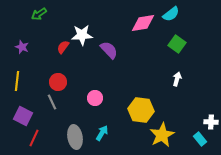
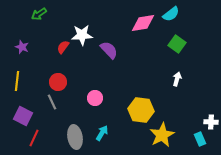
cyan rectangle: rotated 16 degrees clockwise
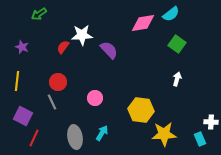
yellow star: moved 2 px right, 1 px up; rotated 25 degrees clockwise
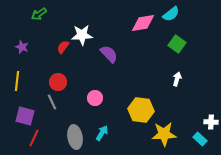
purple semicircle: moved 4 px down
purple square: moved 2 px right; rotated 12 degrees counterclockwise
cyan rectangle: rotated 24 degrees counterclockwise
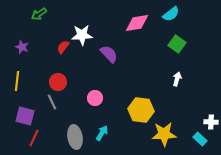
pink diamond: moved 6 px left
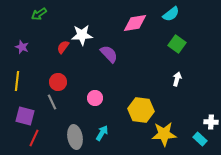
pink diamond: moved 2 px left
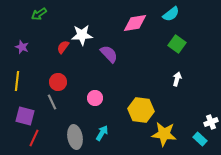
white cross: rotated 24 degrees counterclockwise
yellow star: rotated 10 degrees clockwise
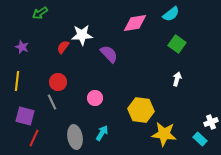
green arrow: moved 1 px right, 1 px up
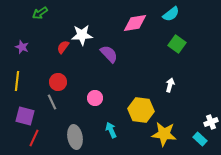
white arrow: moved 7 px left, 6 px down
cyan arrow: moved 9 px right, 3 px up; rotated 56 degrees counterclockwise
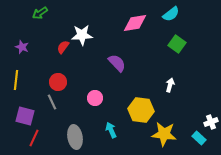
purple semicircle: moved 8 px right, 9 px down
yellow line: moved 1 px left, 1 px up
cyan rectangle: moved 1 px left, 1 px up
